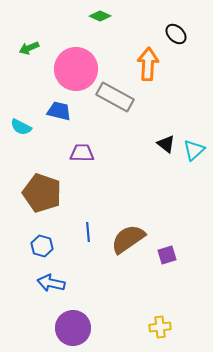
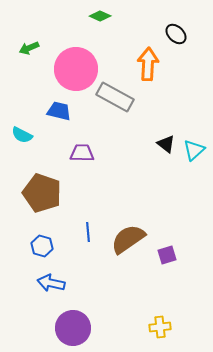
cyan semicircle: moved 1 px right, 8 px down
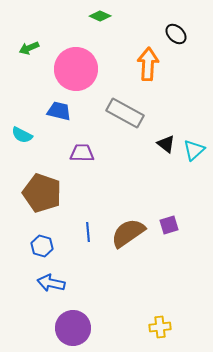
gray rectangle: moved 10 px right, 16 px down
brown semicircle: moved 6 px up
purple square: moved 2 px right, 30 px up
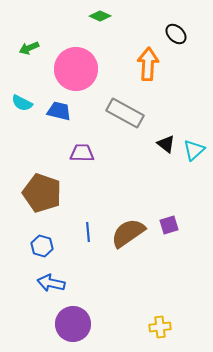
cyan semicircle: moved 32 px up
purple circle: moved 4 px up
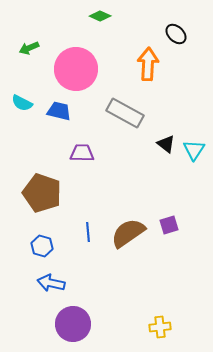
cyan triangle: rotated 15 degrees counterclockwise
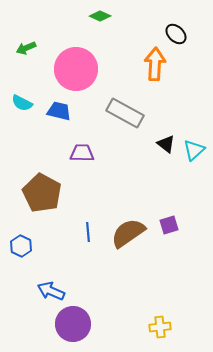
green arrow: moved 3 px left
orange arrow: moved 7 px right
cyan triangle: rotated 15 degrees clockwise
brown pentagon: rotated 9 degrees clockwise
blue hexagon: moved 21 px left; rotated 10 degrees clockwise
blue arrow: moved 8 px down; rotated 12 degrees clockwise
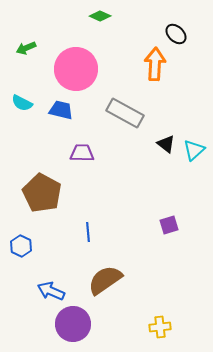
blue trapezoid: moved 2 px right, 1 px up
brown semicircle: moved 23 px left, 47 px down
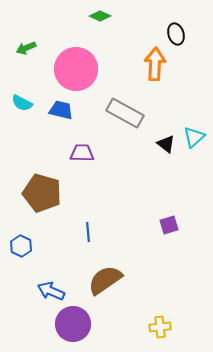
black ellipse: rotated 30 degrees clockwise
cyan triangle: moved 13 px up
brown pentagon: rotated 12 degrees counterclockwise
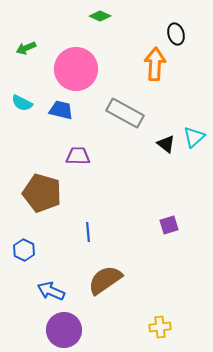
purple trapezoid: moved 4 px left, 3 px down
blue hexagon: moved 3 px right, 4 px down
purple circle: moved 9 px left, 6 px down
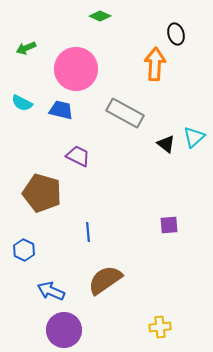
purple trapezoid: rotated 25 degrees clockwise
purple square: rotated 12 degrees clockwise
